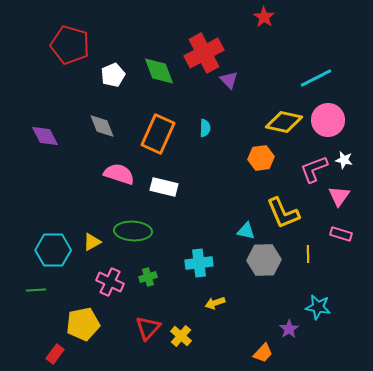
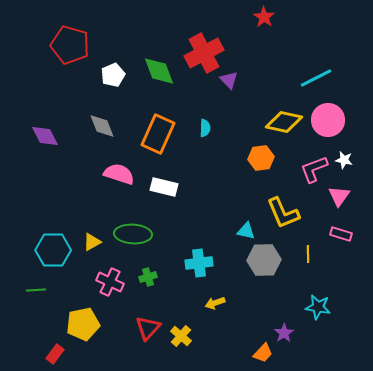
green ellipse: moved 3 px down
purple star: moved 5 px left, 4 px down
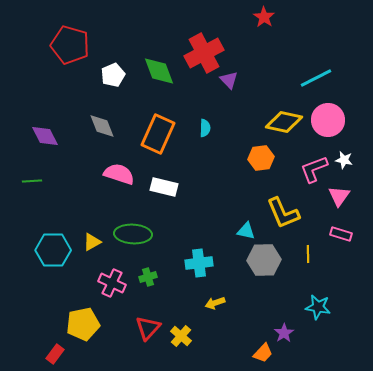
pink cross: moved 2 px right, 1 px down
green line: moved 4 px left, 109 px up
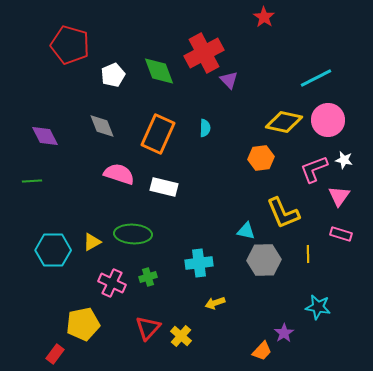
orange trapezoid: moved 1 px left, 2 px up
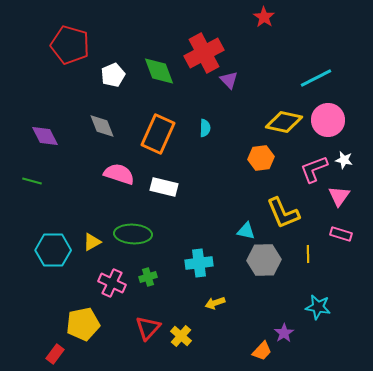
green line: rotated 18 degrees clockwise
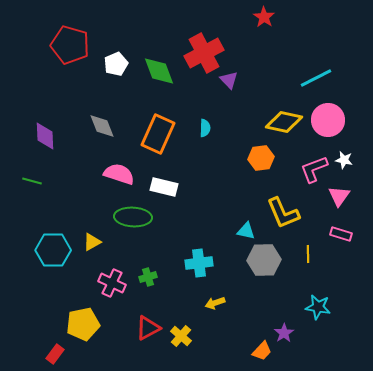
white pentagon: moved 3 px right, 11 px up
purple diamond: rotated 24 degrees clockwise
green ellipse: moved 17 px up
red triangle: rotated 20 degrees clockwise
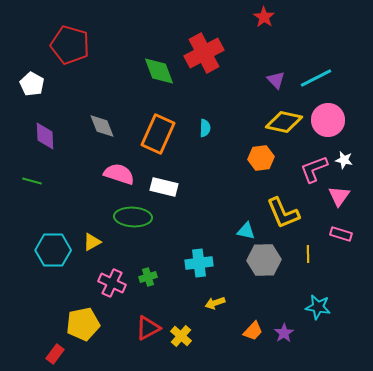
white pentagon: moved 84 px left, 20 px down; rotated 20 degrees counterclockwise
purple triangle: moved 47 px right
orange trapezoid: moved 9 px left, 20 px up
